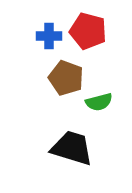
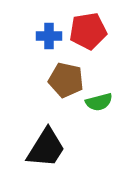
red pentagon: rotated 24 degrees counterclockwise
brown pentagon: moved 2 px down; rotated 8 degrees counterclockwise
black trapezoid: moved 26 px left; rotated 105 degrees clockwise
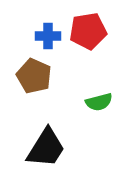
blue cross: moved 1 px left
brown pentagon: moved 32 px left, 4 px up; rotated 12 degrees clockwise
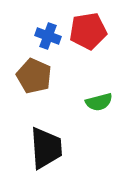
blue cross: rotated 20 degrees clockwise
black trapezoid: rotated 36 degrees counterclockwise
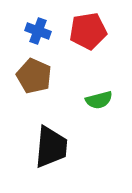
blue cross: moved 10 px left, 5 px up
green semicircle: moved 2 px up
black trapezoid: moved 5 px right, 1 px up; rotated 9 degrees clockwise
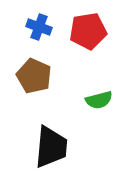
blue cross: moved 1 px right, 4 px up
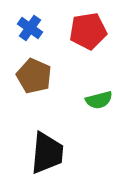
blue cross: moved 9 px left, 1 px down; rotated 15 degrees clockwise
black trapezoid: moved 4 px left, 6 px down
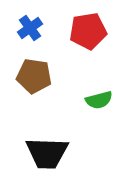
blue cross: rotated 20 degrees clockwise
brown pentagon: rotated 16 degrees counterclockwise
black trapezoid: rotated 87 degrees clockwise
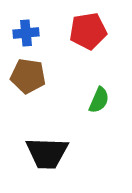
blue cross: moved 4 px left, 5 px down; rotated 30 degrees clockwise
brown pentagon: moved 6 px left
green semicircle: rotated 52 degrees counterclockwise
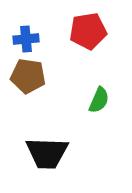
blue cross: moved 6 px down
